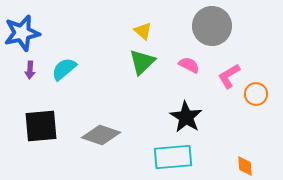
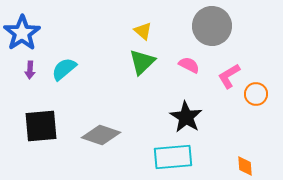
blue star: rotated 21 degrees counterclockwise
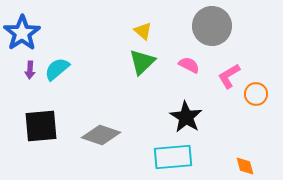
cyan semicircle: moved 7 px left
orange diamond: rotated 10 degrees counterclockwise
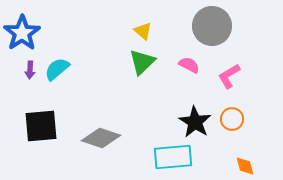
orange circle: moved 24 px left, 25 px down
black star: moved 9 px right, 5 px down
gray diamond: moved 3 px down
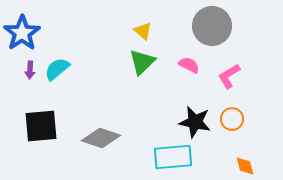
black star: rotated 20 degrees counterclockwise
